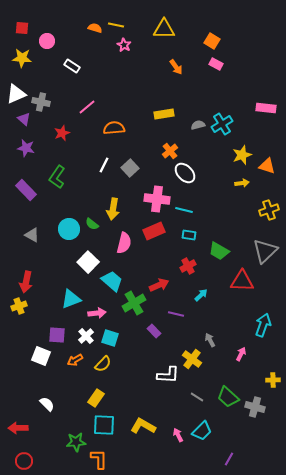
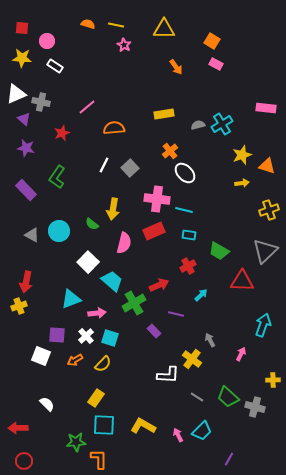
orange semicircle at (95, 28): moved 7 px left, 4 px up
white rectangle at (72, 66): moved 17 px left
cyan circle at (69, 229): moved 10 px left, 2 px down
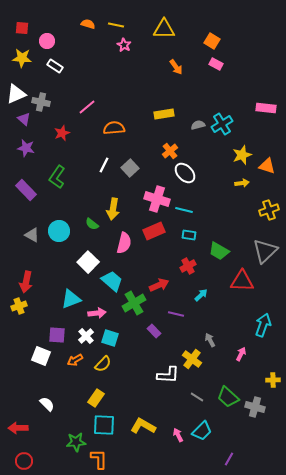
pink cross at (157, 199): rotated 10 degrees clockwise
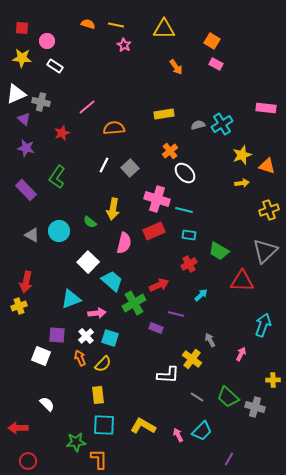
green semicircle at (92, 224): moved 2 px left, 2 px up
red cross at (188, 266): moved 1 px right, 2 px up
purple rectangle at (154, 331): moved 2 px right, 3 px up; rotated 24 degrees counterclockwise
orange arrow at (75, 360): moved 5 px right, 2 px up; rotated 98 degrees clockwise
yellow rectangle at (96, 398): moved 2 px right, 3 px up; rotated 42 degrees counterclockwise
red circle at (24, 461): moved 4 px right
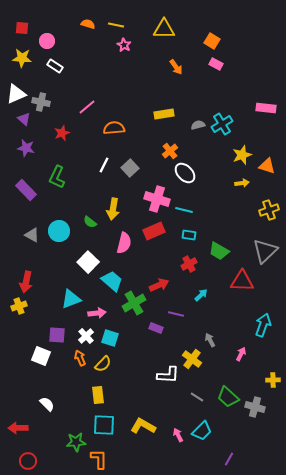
green L-shape at (57, 177): rotated 10 degrees counterclockwise
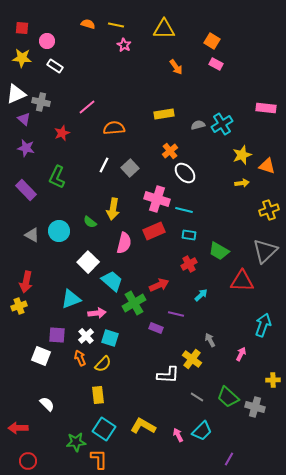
cyan square at (104, 425): moved 4 px down; rotated 30 degrees clockwise
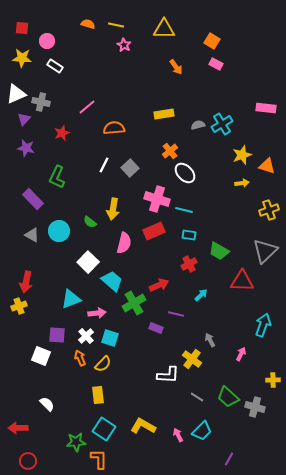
purple triangle at (24, 119): rotated 32 degrees clockwise
purple rectangle at (26, 190): moved 7 px right, 9 px down
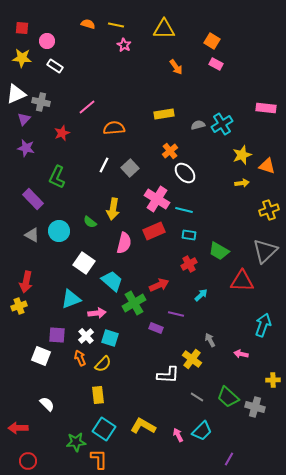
pink cross at (157, 199): rotated 15 degrees clockwise
white square at (88, 262): moved 4 px left, 1 px down; rotated 10 degrees counterclockwise
pink arrow at (241, 354): rotated 104 degrees counterclockwise
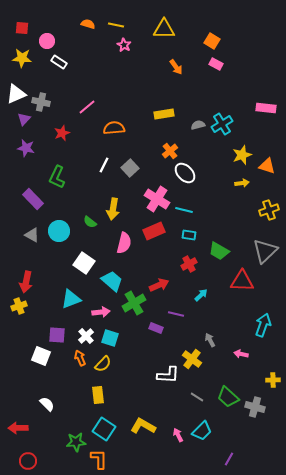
white rectangle at (55, 66): moved 4 px right, 4 px up
pink arrow at (97, 313): moved 4 px right, 1 px up
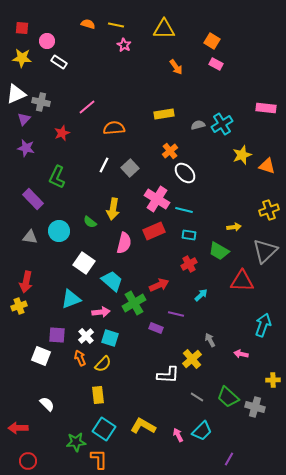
yellow arrow at (242, 183): moved 8 px left, 44 px down
gray triangle at (32, 235): moved 2 px left, 2 px down; rotated 21 degrees counterclockwise
yellow cross at (192, 359): rotated 12 degrees clockwise
